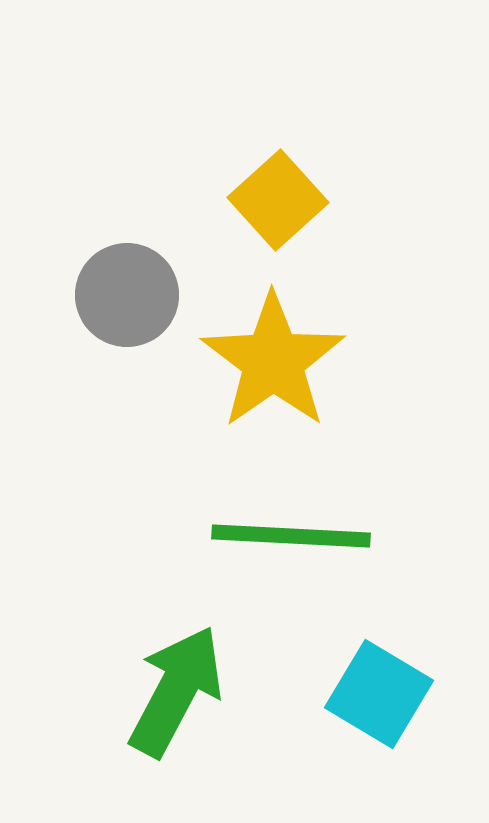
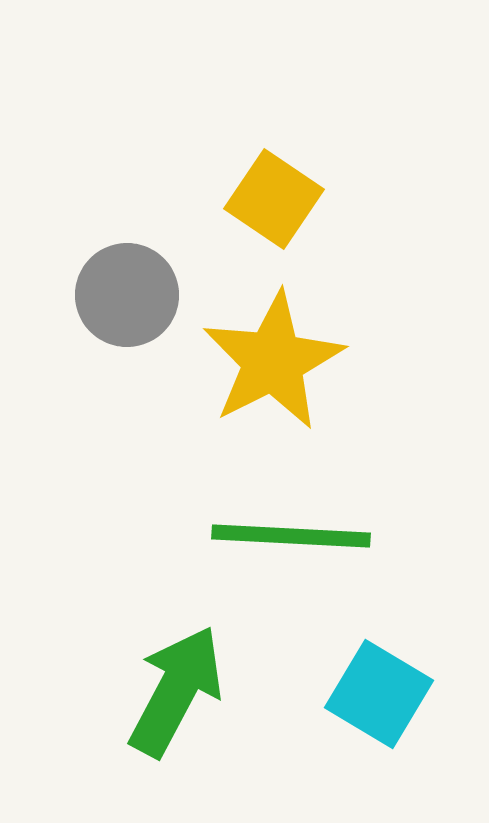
yellow square: moved 4 px left, 1 px up; rotated 14 degrees counterclockwise
yellow star: rotated 8 degrees clockwise
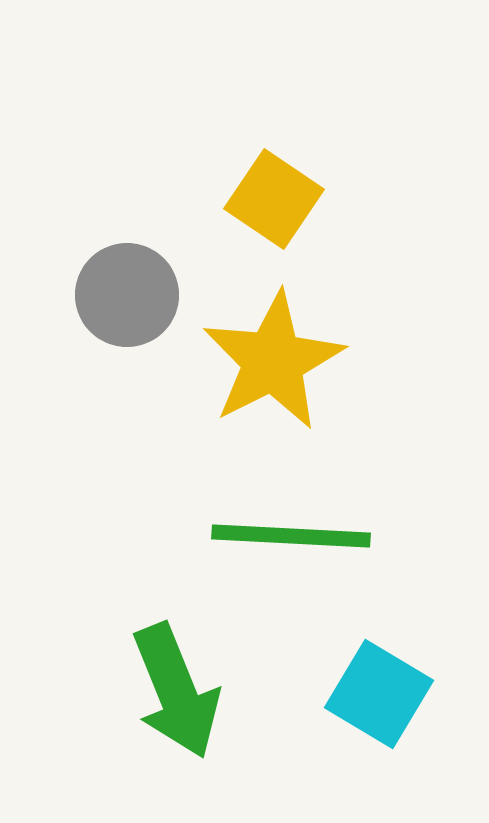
green arrow: rotated 130 degrees clockwise
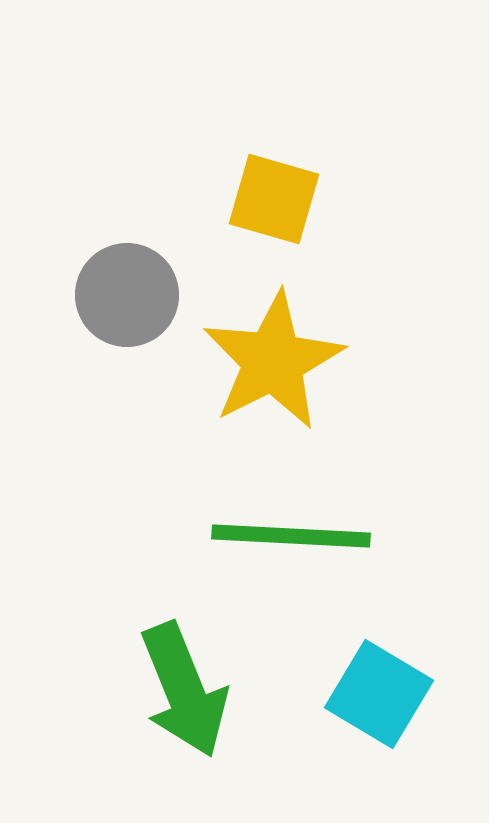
yellow square: rotated 18 degrees counterclockwise
green arrow: moved 8 px right, 1 px up
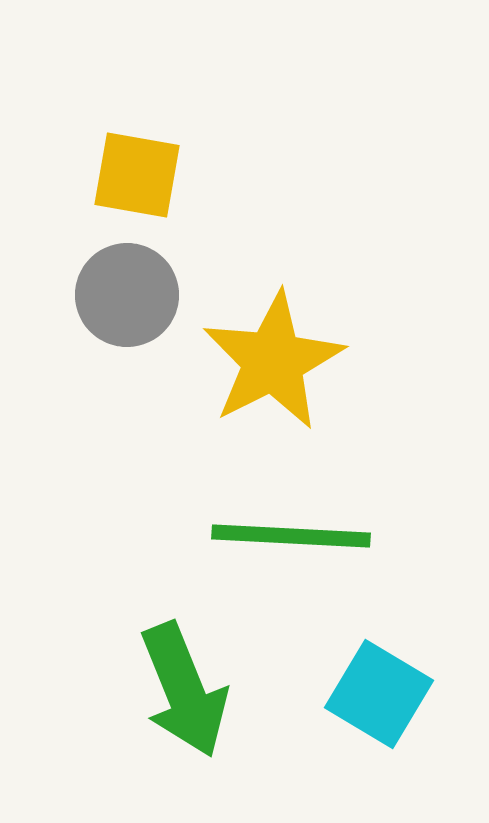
yellow square: moved 137 px left, 24 px up; rotated 6 degrees counterclockwise
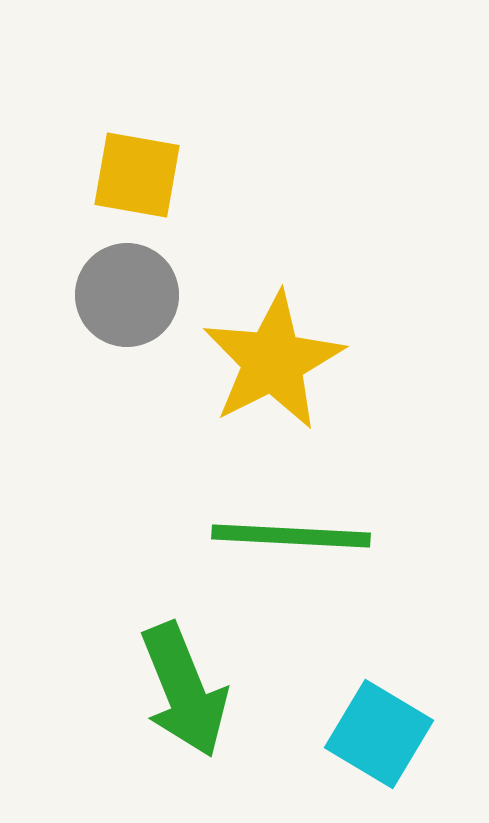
cyan square: moved 40 px down
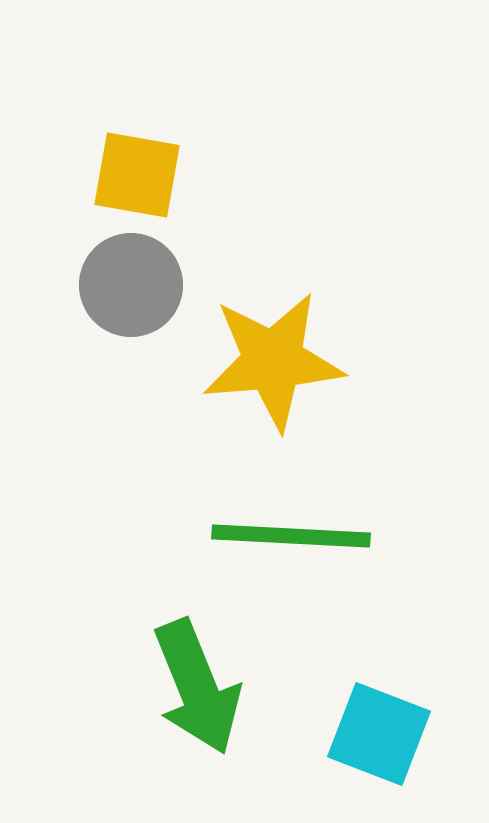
gray circle: moved 4 px right, 10 px up
yellow star: rotated 22 degrees clockwise
green arrow: moved 13 px right, 3 px up
cyan square: rotated 10 degrees counterclockwise
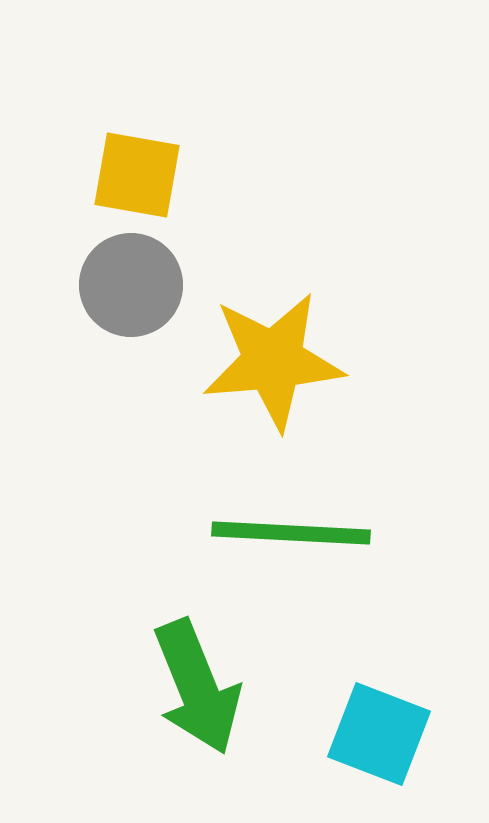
green line: moved 3 px up
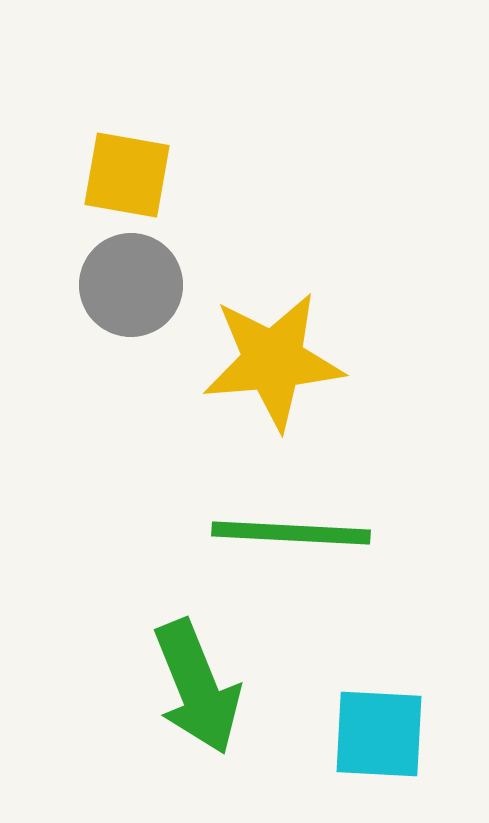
yellow square: moved 10 px left
cyan square: rotated 18 degrees counterclockwise
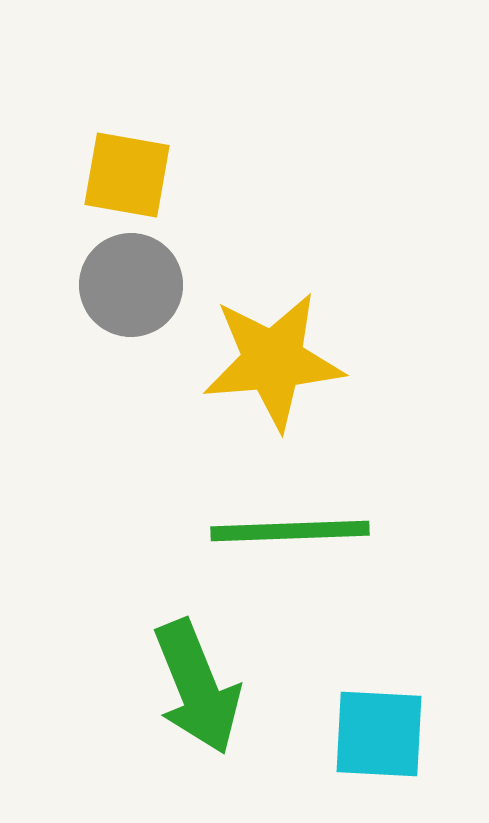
green line: moved 1 px left, 2 px up; rotated 5 degrees counterclockwise
